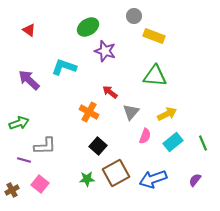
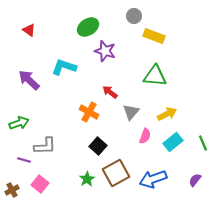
green star: rotated 28 degrees counterclockwise
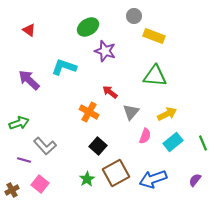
gray L-shape: rotated 50 degrees clockwise
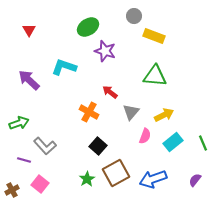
red triangle: rotated 24 degrees clockwise
yellow arrow: moved 3 px left, 1 px down
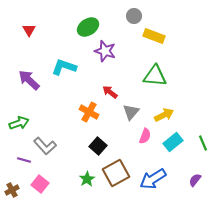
blue arrow: rotated 12 degrees counterclockwise
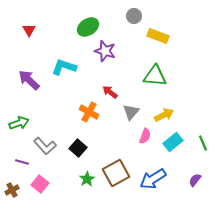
yellow rectangle: moved 4 px right
black square: moved 20 px left, 2 px down
purple line: moved 2 px left, 2 px down
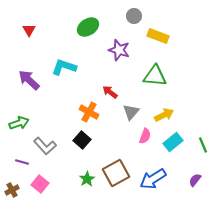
purple star: moved 14 px right, 1 px up
green line: moved 2 px down
black square: moved 4 px right, 8 px up
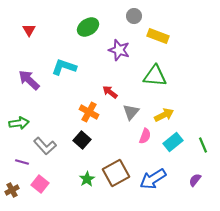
green arrow: rotated 12 degrees clockwise
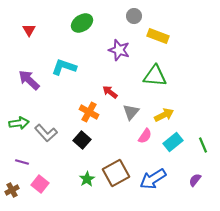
green ellipse: moved 6 px left, 4 px up
pink semicircle: rotated 14 degrees clockwise
gray L-shape: moved 1 px right, 13 px up
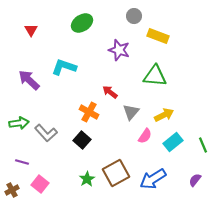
red triangle: moved 2 px right
